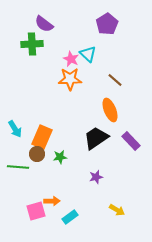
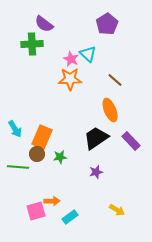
purple star: moved 5 px up
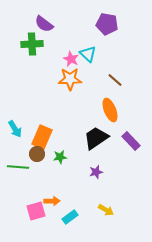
purple pentagon: rotated 30 degrees counterclockwise
yellow arrow: moved 11 px left
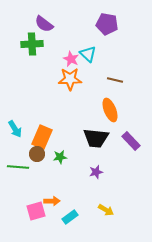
brown line: rotated 28 degrees counterclockwise
black trapezoid: rotated 140 degrees counterclockwise
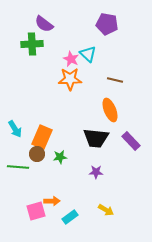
purple star: rotated 16 degrees clockwise
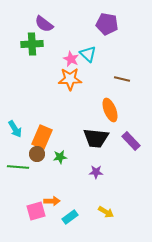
brown line: moved 7 px right, 1 px up
yellow arrow: moved 2 px down
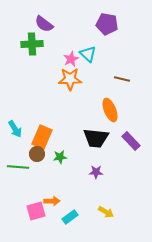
pink star: rotated 21 degrees clockwise
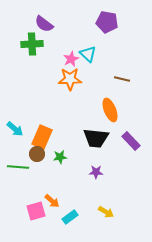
purple pentagon: moved 2 px up
cyan arrow: rotated 18 degrees counterclockwise
orange arrow: rotated 42 degrees clockwise
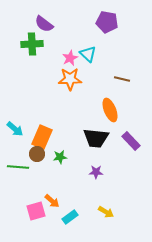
pink star: moved 1 px left, 1 px up
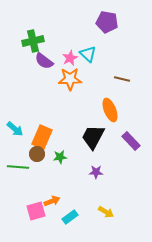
purple semicircle: moved 37 px down
green cross: moved 1 px right, 3 px up; rotated 10 degrees counterclockwise
black trapezoid: moved 3 px left, 1 px up; rotated 112 degrees clockwise
orange arrow: rotated 63 degrees counterclockwise
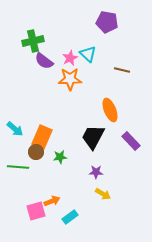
brown line: moved 9 px up
brown circle: moved 1 px left, 2 px up
yellow arrow: moved 3 px left, 18 px up
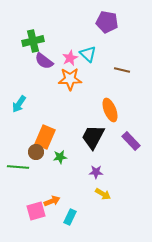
cyan arrow: moved 4 px right, 25 px up; rotated 84 degrees clockwise
orange rectangle: moved 3 px right
cyan rectangle: rotated 28 degrees counterclockwise
